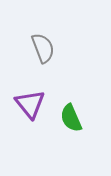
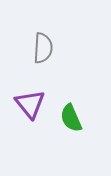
gray semicircle: rotated 24 degrees clockwise
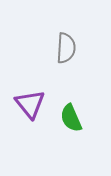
gray semicircle: moved 23 px right
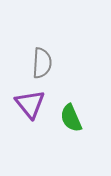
gray semicircle: moved 24 px left, 15 px down
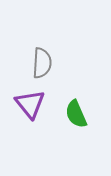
green semicircle: moved 5 px right, 4 px up
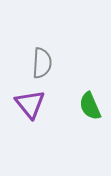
green semicircle: moved 14 px right, 8 px up
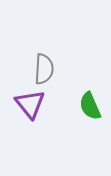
gray semicircle: moved 2 px right, 6 px down
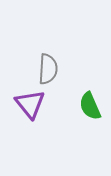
gray semicircle: moved 4 px right
